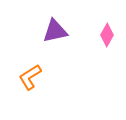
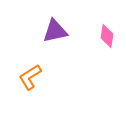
pink diamond: moved 1 px down; rotated 20 degrees counterclockwise
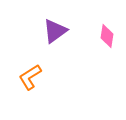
purple triangle: rotated 24 degrees counterclockwise
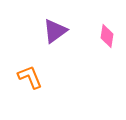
orange L-shape: rotated 100 degrees clockwise
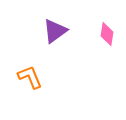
pink diamond: moved 2 px up
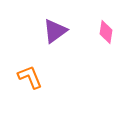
pink diamond: moved 1 px left, 2 px up
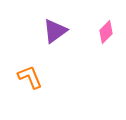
pink diamond: rotated 35 degrees clockwise
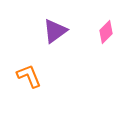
orange L-shape: moved 1 px left, 1 px up
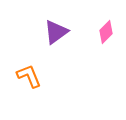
purple triangle: moved 1 px right, 1 px down
